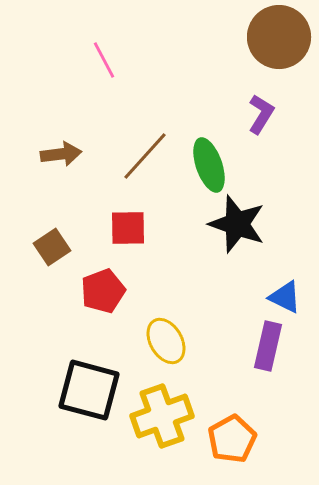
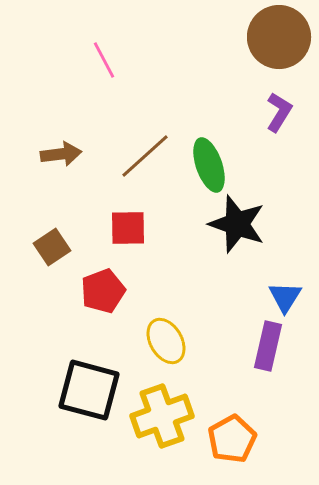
purple L-shape: moved 18 px right, 2 px up
brown line: rotated 6 degrees clockwise
blue triangle: rotated 36 degrees clockwise
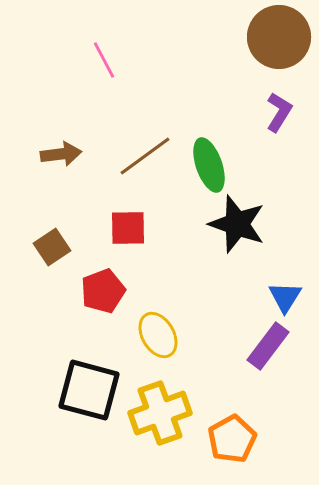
brown line: rotated 6 degrees clockwise
yellow ellipse: moved 8 px left, 6 px up
purple rectangle: rotated 24 degrees clockwise
yellow cross: moved 2 px left, 3 px up
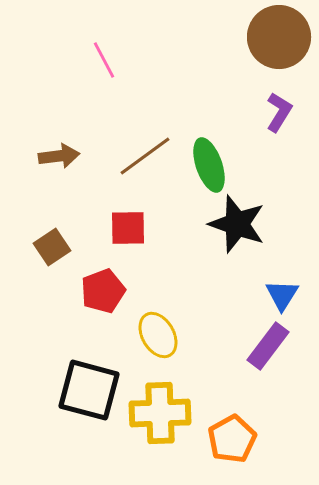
brown arrow: moved 2 px left, 2 px down
blue triangle: moved 3 px left, 2 px up
yellow cross: rotated 18 degrees clockwise
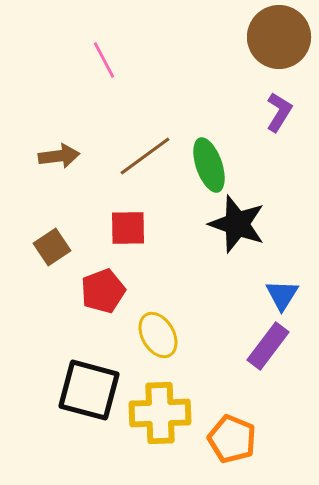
orange pentagon: rotated 21 degrees counterclockwise
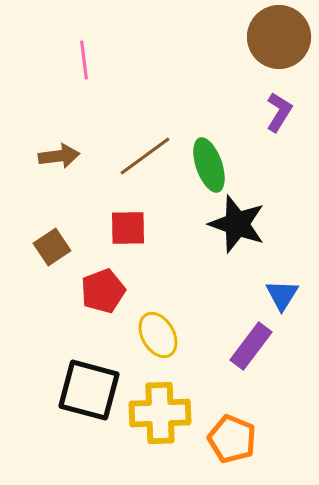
pink line: moved 20 px left; rotated 21 degrees clockwise
purple rectangle: moved 17 px left
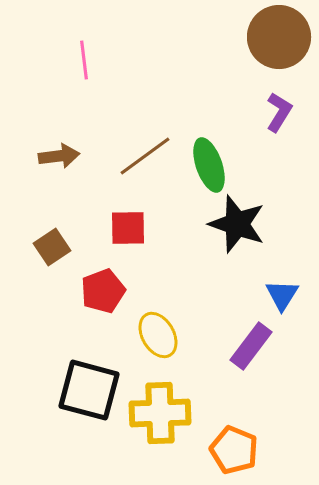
orange pentagon: moved 2 px right, 11 px down
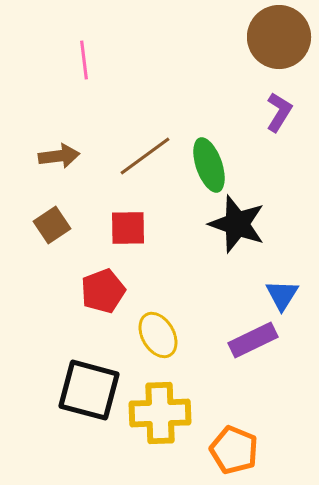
brown square: moved 22 px up
purple rectangle: moved 2 px right, 6 px up; rotated 27 degrees clockwise
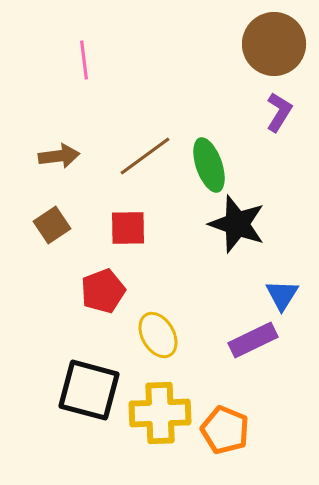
brown circle: moved 5 px left, 7 px down
orange pentagon: moved 9 px left, 20 px up
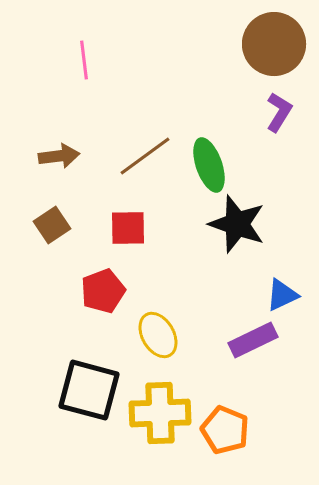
blue triangle: rotated 33 degrees clockwise
